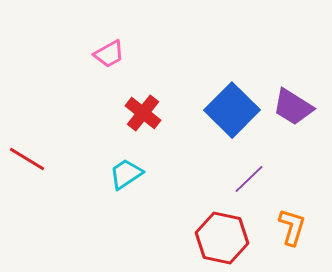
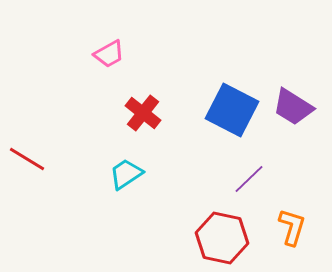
blue square: rotated 18 degrees counterclockwise
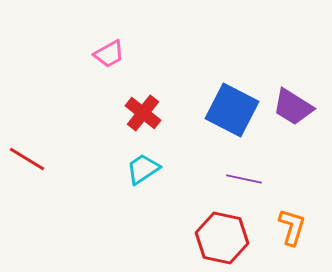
cyan trapezoid: moved 17 px right, 5 px up
purple line: moved 5 px left; rotated 56 degrees clockwise
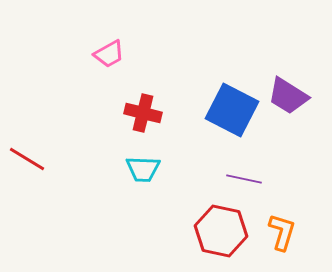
purple trapezoid: moved 5 px left, 11 px up
red cross: rotated 24 degrees counterclockwise
cyan trapezoid: rotated 144 degrees counterclockwise
orange L-shape: moved 10 px left, 5 px down
red hexagon: moved 1 px left, 7 px up
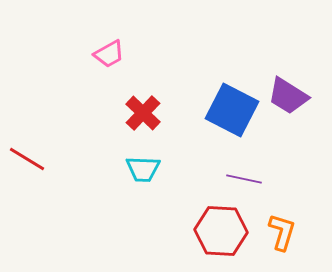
red cross: rotated 30 degrees clockwise
red hexagon: rotated 9 degrees counterclockwise
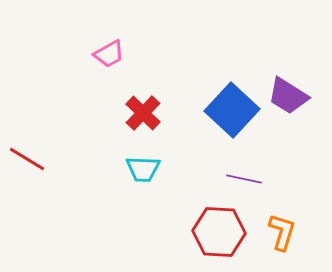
blue square: rotated 16 degrees clockwise
red hexagon: moved 2 px left, 1 px down
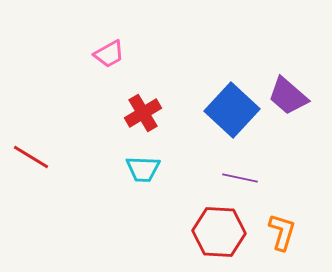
purple trapezoid: rotated 9 degrees clockwise
red cross: rotated 15 degrees clockwise
red line: moved 4 px right, 2 px up
purple line: moved 4 px left, 1 px up
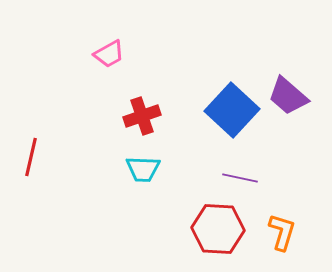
red cross: moved 1 px left, 3 px down; rotated 12 degrees clockwise
red line: rotated 72 degrees clockwise
red hexagon: moved 1 px left, 3 px up
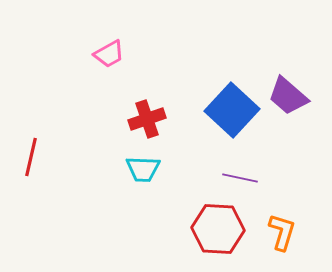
red cross: moved 5 px right, 3 px down
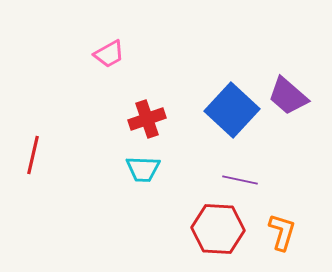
red line: moved 2 px right, 2 px up
purple line: moved 2 px down
